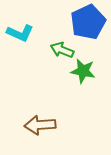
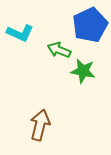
blue pentagon: moved 2 px right, 3 px down
green arrow: moved 3 px left
brown arrow: rotated 108 degrees clockwise
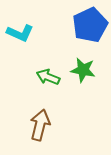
green arrow: moved 11 px left, 27 px down
green star: moved 1 px up
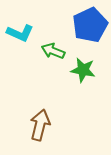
green arrow: moved 5 px right, 26 px up
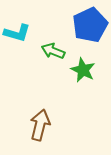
cyan L-shape: moved 3 px left; rotated 8 degrees counterclockwise
green star: rotated 15 degrees clockwise
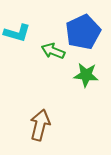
blue pentagon: moved 7 px left, 7 px down
green star: moved 3 px right, 5 px down; rotated 20 degrees counterclockwise
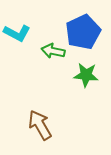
cyan L-shape: rotated 12 degrees clockwise
green arrow: rotated 10 degrees counterclockwise
brown arrow: rotated 44 degrees counterclockwise
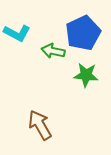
blue pentagon: moved 1 px down
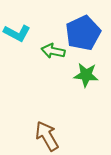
brown arrow: moved 7 px right, 11 px down
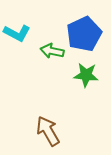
blue pentagon: moved 1 px right, 1 px down
green arrow: moved 1 px left
brown arrow: moved 1 px right, 5 px up
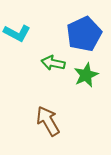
green arrow: moved 1 px right, 12 px down
green star: rotated 30 degrees counterclockwise
brown arrow: moved 10 px up
